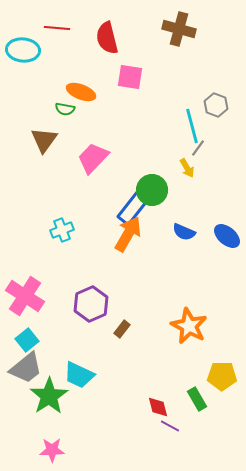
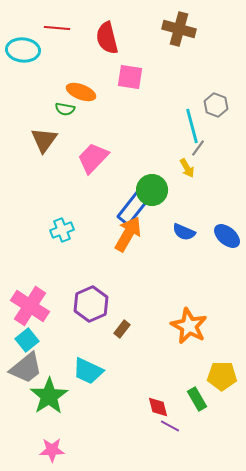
pink cross: moved 5 px right, 10 px down
cyan trapezoid: moved 9 px right, 4 px up
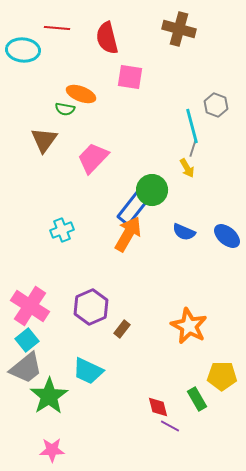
orange ellipse: moved 2 px down
gray line: moved 5 px left; rotated 18 degrees counterclockwise
purple hexagon: moved 3 px down
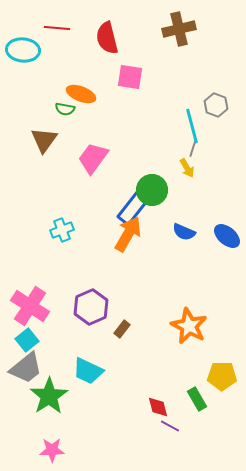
brown cross: rotated 28 degrees counterclockwise
pink trapezoid: rotated 8 degrees counterclockwise
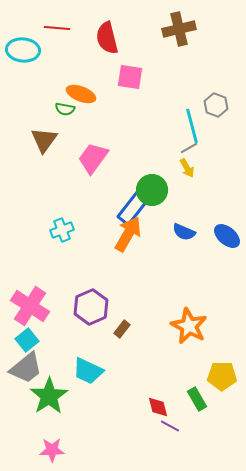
gray line: moved 4 px left; rotated 42 degrees clockwise
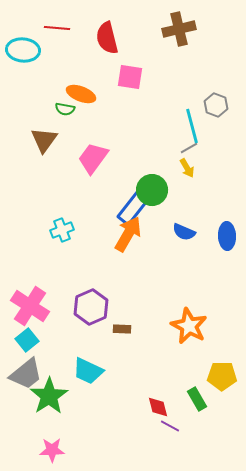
blue ellipse: rotated 48 degrees clockwise
brown rectangle: rotated 54 degrees clockwise
gray trapezoid: moved 6 px down
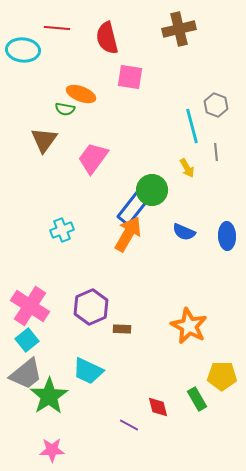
gray line: moved 27 px right, 4 px down; rotated 66 degrees counterclockwise
purple line: moved 41 px left, 1 px up
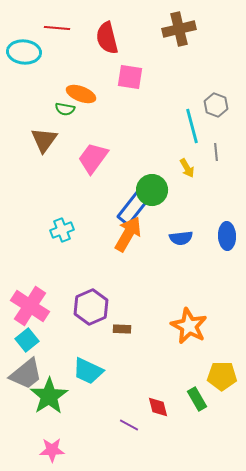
cyan ellipse: moved 1 px right, 2 px down
blue semicircle: moved 3 px left, 6 px down; rotated 30 degrees counterclockwise
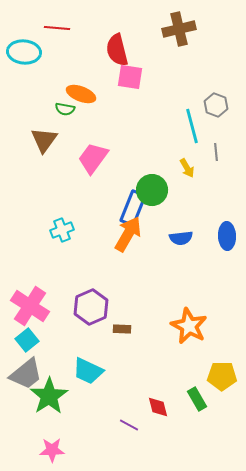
red semicircle: moved 10 px right, 12 px down
blue rectangle: rotated 16 degrees counterclockwise
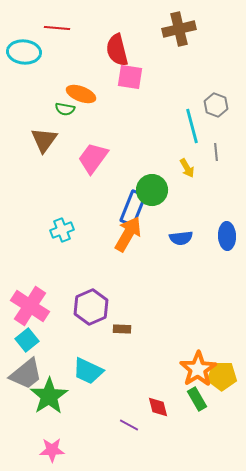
orange star: moved 9 px right, 43 px down; rotated 12 degrees clockwise
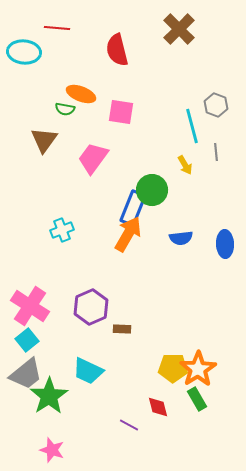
brown cross: rotated 32 degrees counterclockwise
pink square: moved 9 px left, 35 px down
yellow arrow: moved 2 px left, 3 px up
blue ellipse: moved 2 px left, 8 px down
yellow pentagon: moved 49 px left, 8 px up
pink star: rotated 20 degrees clockwise
